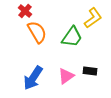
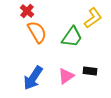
red cross: moved 2 px right
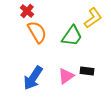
green trapezoid: moved 1 px up
black rectangle: moved 3 px left
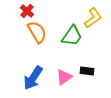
pink triangle: moved 2 px left, 1 px down
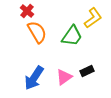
black rectangle: rotated 32 degrees counterclockwise
blue arrow: moved 1 px right
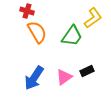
red cross: rotated 24 degrees counterclockwise
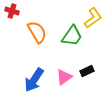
red cross: moved 15 px left
blue arrow: moved 2 px down
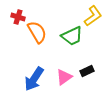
red cross: moved 6 px right, 6 px down
yellow L-shape: moved 2 px up
green trapezoid: rotated 30 degrees clockwise
blue arrow: moved 1 px up
